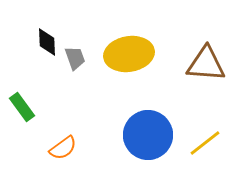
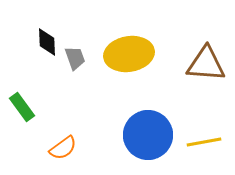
yellow line: moved 1 px left, 1 px up; rotated 28 degrees clockwise
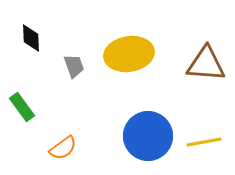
black diamond: moved 16 px left, 4 px up
gray trapezoid: moved 1 px left, 8 px down
blue circle: moved 1 px down
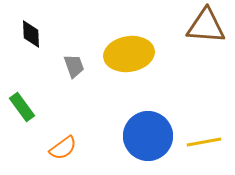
black diamond: moved 4 px up
brown triangle: moved 38 px up
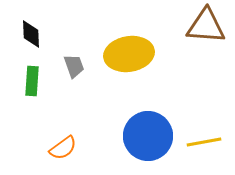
green rectangle: moved 10 px right, 26 px up; rotated 40 degrees clockwise
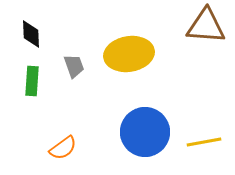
blue circle: moved 3 px left, 4 px up
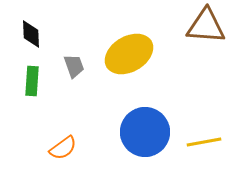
yellow ellipse: rotated 21 degrees counterclockwise
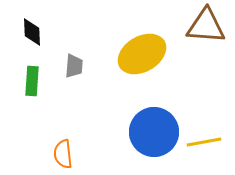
black diamond: moved 1 px right, 2 px up
yellow ellipse: moved 13 px right
gray trapezoid: rotated 25 degrees clockwise
blue circle: moved 9 px right
orange semicircle: moved 6 px down; rotated 120 degrees clockwise
